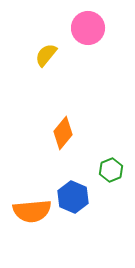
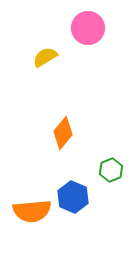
yellow semicircle: moved 1 px left, 2 px down; rotated 20 degrees clockwise
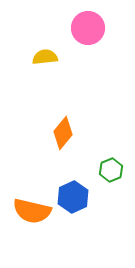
yellow semicircle: rotated 25 degrees clockwise
blue hexagon: rotated 12 degrees clockwise
orange semicircle: rotated 18 degrees clockwise
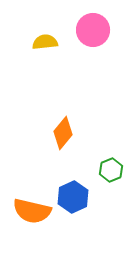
pink circle: moved 5 px right, 2 px down
yellow semicircle: moved 15 px up
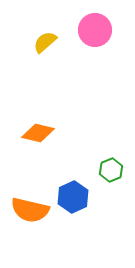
pink circle: moved 2 px right
yellow semicircle: rotated 35 degrees counterclockwise
orange diamond: moved 25 px left; rotated 64 degrees clockwise
orange semicircle: moved 2 px left, 1 px up
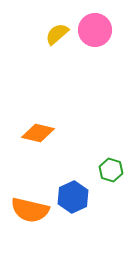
yellow semicircle: moved 12 px right, 8 px up
green hexagon: rotated 20 degrees counterclockwise
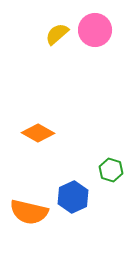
orange diamond: rotated 16 degrees clockwise
orange semicircle: moved 1 px left, 2 px down
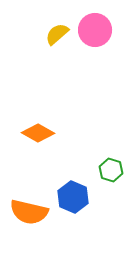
blue hexagon: rotated 12 degrees counterclockwise
